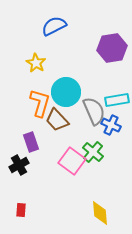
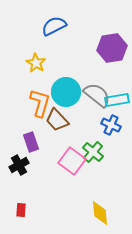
gray semicircle: moved 3 px right, 16 px up; rotated 28 degrees counterclockwise
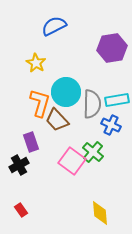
gray semicircle: moved 5 px left, 9 px down; rotated 52 degrees clockwise
red rectangle: rotated 40 degrees counterclockwise
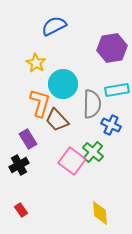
cyan circle: moved 3 px left, 8 px up
cyan rectangle: moved 10 px up
purple rectangle: moved 3 px left, 3 px up; rotated 12 degrees counterclockwise
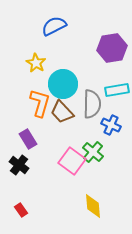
brown trapezoid: moved 5 px right, 8 px up
black cross: rotated 24 degrees counterclockwise
yellow diamond: moved 7 px left, 7 px up
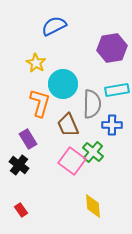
brown trapezoid: moved 6 px right, 13 px down; rotated 20 degrees clockwise
blue cross: moved 1 px right; rotated 24 degrees counterclockwise
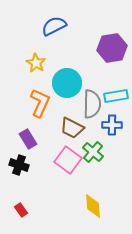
cyan circle: moved 4 px right, 1 px up
cyan rectangle: moved 1 px left, 6 px down
orange L-shape: rotated 8 degrees clockwise
brown trapezoid: moved 4 px right, 3 px down; rotated 40 degrees counterclockwise
pink square: moved 4 px left, 1 px up
black cross: rotated 18 degrees counterclockwise
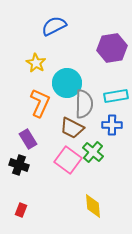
gray semicircle: moved 8 px left
red rectangle: rotated 56 degrees clockwise
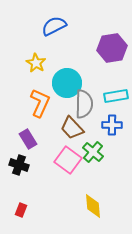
brown trapezoid: rotated 20 degrees clockwise
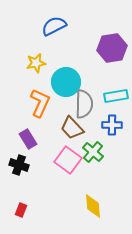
yellow star: rotated 30 degrees clockwise
cyan circle: moved 1 px left, 1 px up
